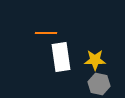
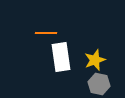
yellow star: rotated 20 degrees counterclockwise
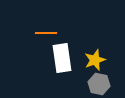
white rectangle: moved 1 px right, 1 px down
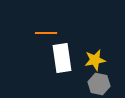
yellow star: rotated 10 degrees clockwise
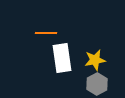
gray hexagon: moved 2 px left; rotated 20 degrees clockwise
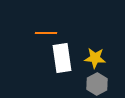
yellow star: moved 2 px up; rotated 15 degrees clockwise
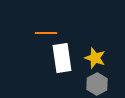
yellow star: rotated 15 degrees clockwise
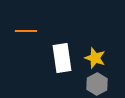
orange line: moved 20 px left, 2 px up
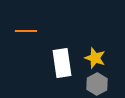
white rectangle: moved 5 px down
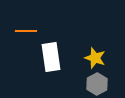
white rectangle: moved 11 px left, 6 px up
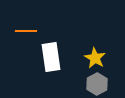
yellow star: rotated 10 degrees clockwise
